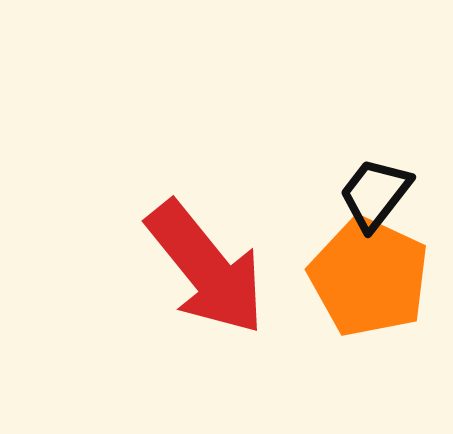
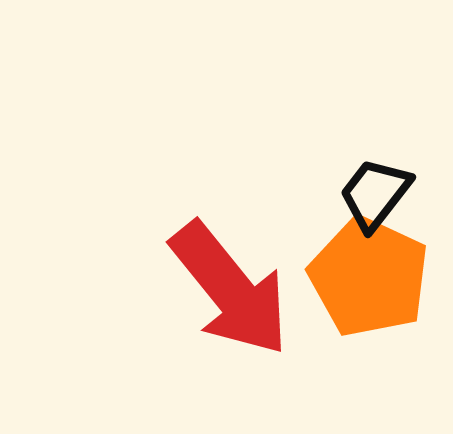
red arrow: moved 24 px right, 21 px down
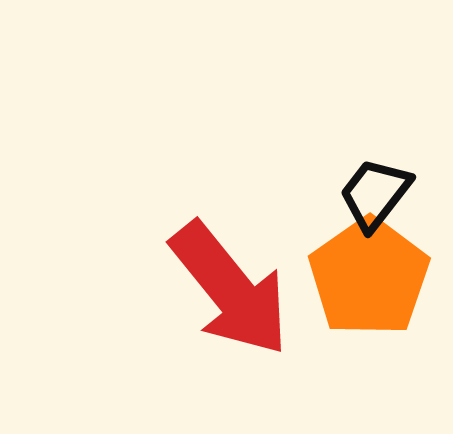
orange pentagon: rotated 12 degrees clockwise
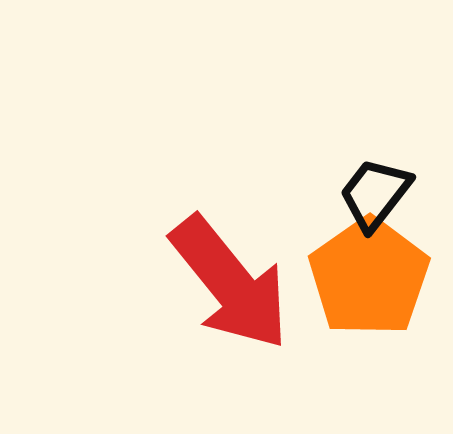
red arrow: moved 6 px up
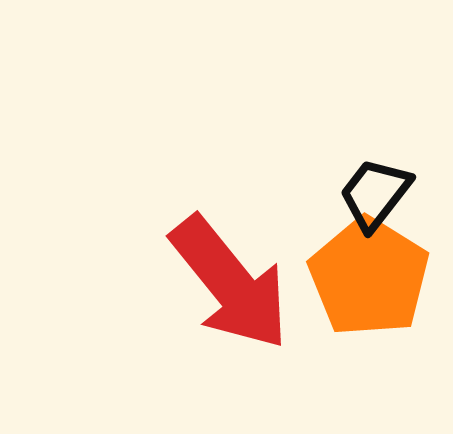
orange pentagon: rotated 5 degrees counterclockwise
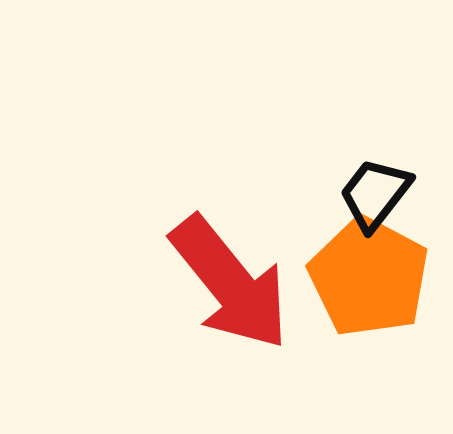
orange pentagon: rotated 4 degrees counterclockwise
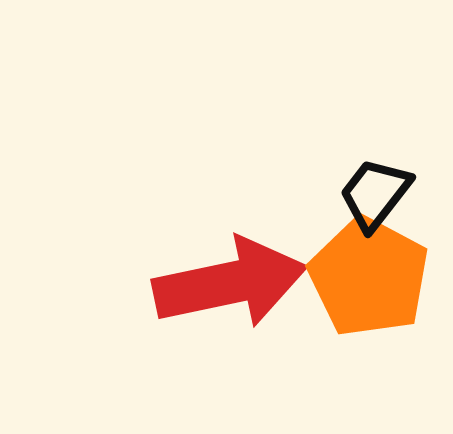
red arrow: rotated 63 degrees counterclockwise
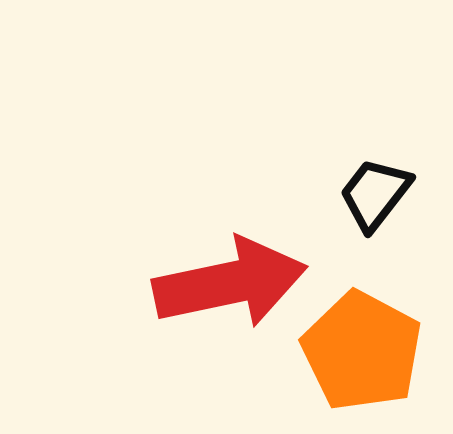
orange pentagon: moved 7 px left, 74 px down
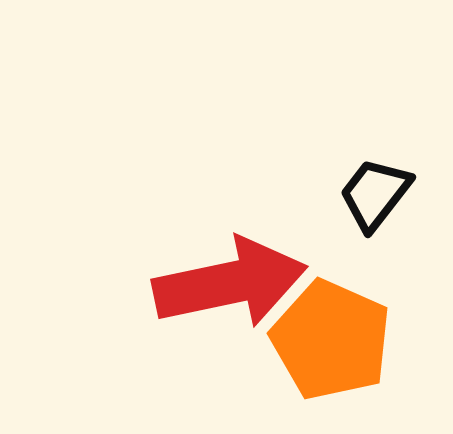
orange pentagon: moved 31 px left, 11 px up; rotated 4 degrees counterclockwise
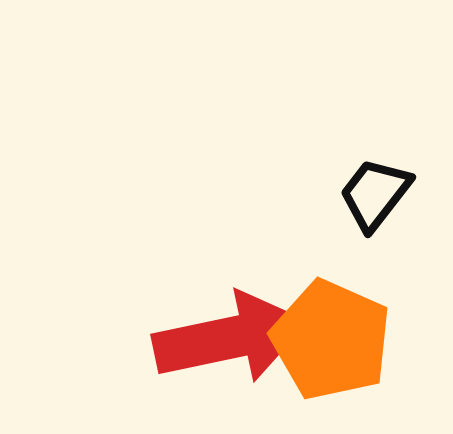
red arrow: moved 55 px down
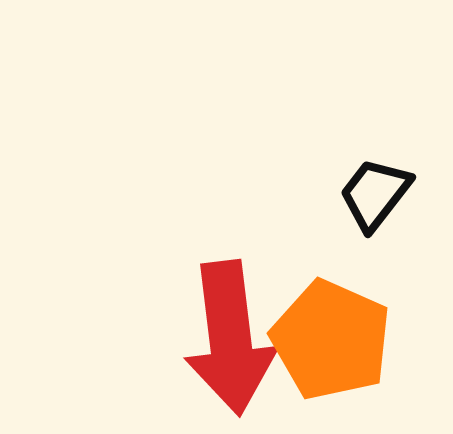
red arrow: rotated 95 degrees clockwise
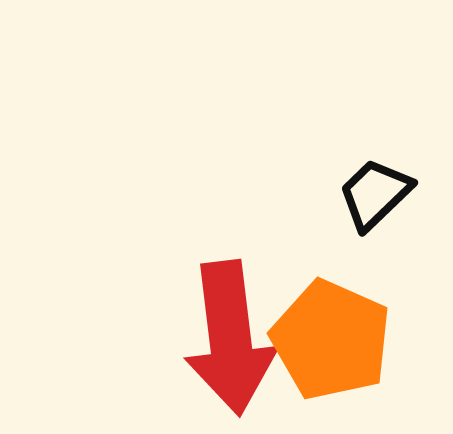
black trapezoid: rotated 8 degrees clockwise
